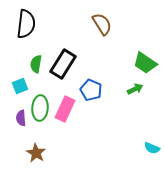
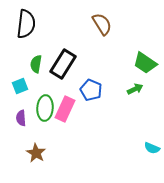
green ellipse: moved 5 px right
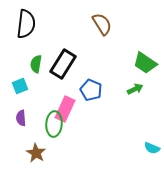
green ellipse: moved 9 px right, 16 px down
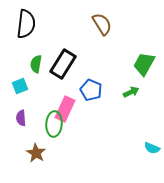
green trapezoid: moved 1 px left, 1 px down; rotated 85 degrees clockwise
green arrow: moved 4 px left, 3 px down
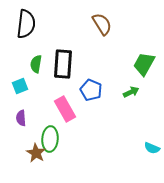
black rectangle: rotated 28 degrees counterclockwise
pink rectangle: rotated 55 degrees counterclockwise
green ellipse: moved 4 px left, 15 px down
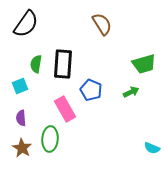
black semicircle: rotated 28 degrees clockwise
green trapezoid: rotated 135 degrees counterclockwise
brown star: moved 14 px left, 5 px up
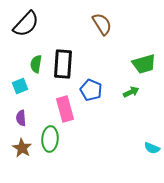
black semicircle: rotated 8 degrees clockwise
pink rectangle: rotated 15 degrees clockwise
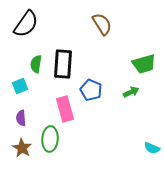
black semicircle: rotated 8 degrees counterclockwise
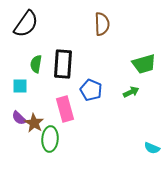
brown semicircle: rotated 30 degrees clockwise
cyan square: rotated 21 degrees clockwise
purple semicircle: moved 2 px left; rotated 42 degrees counterclockwise
brown star: moved 12 px right, 25 px up
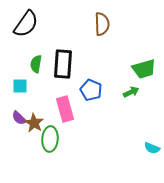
green trapezoid: moved 5 px down
